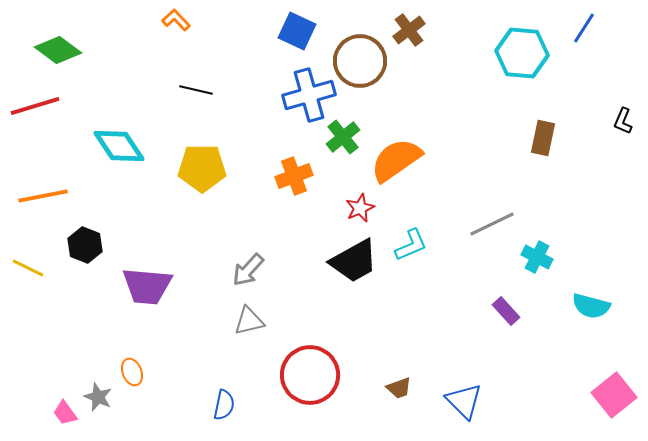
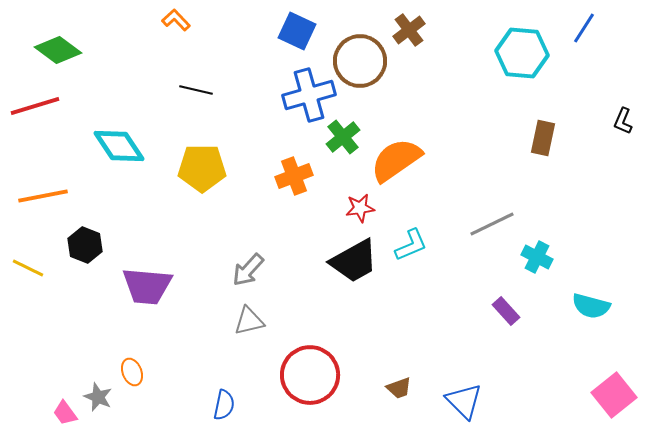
red star: rotated 16 degrees clockwise
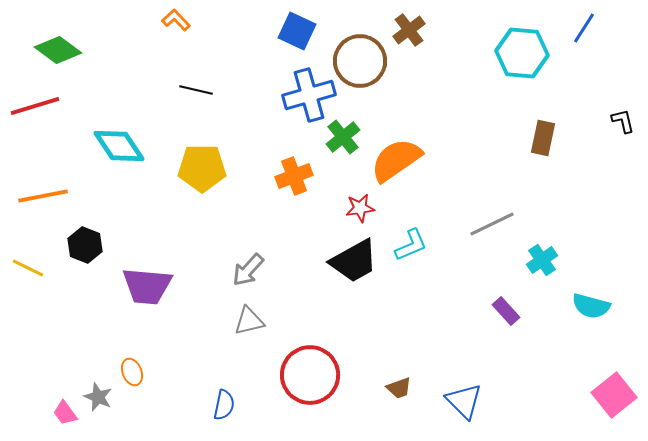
black L-shape: rotated 144 degrees clockwise
cyan cross: moved 5 px right, 3 px down; rotated 28 degrees clockwise
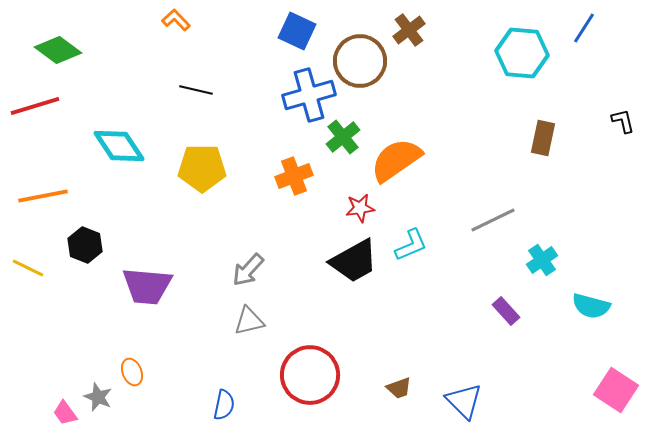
gray line: moved 1 px right, 4 px up
pink square: moved 2 px right, 5 px up; rotated 18 degrees counterclockwise
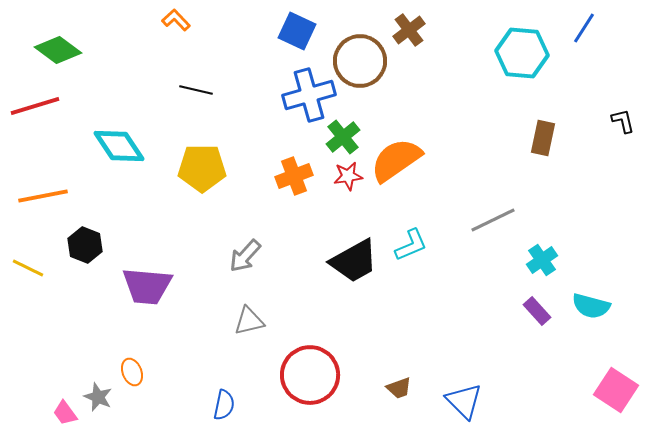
red star: moved 12 px left, 32 px up
gray arrow: moved 3 px left, 14 px up
purple rectangle: moved 31 px right
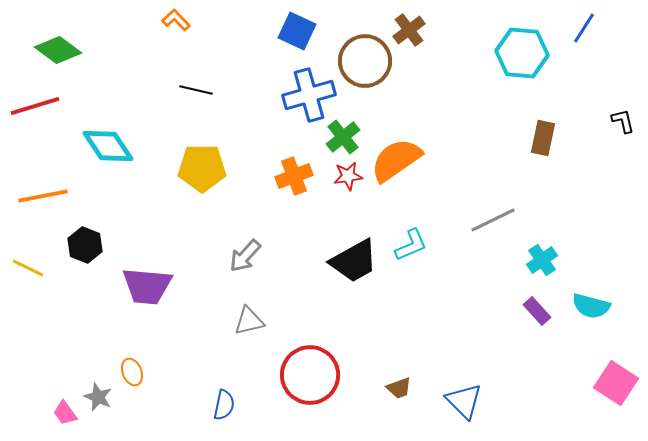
brown circle: moved 5 px right
cyan diamond: moved 11 px left
pink square: moved 7 px up
